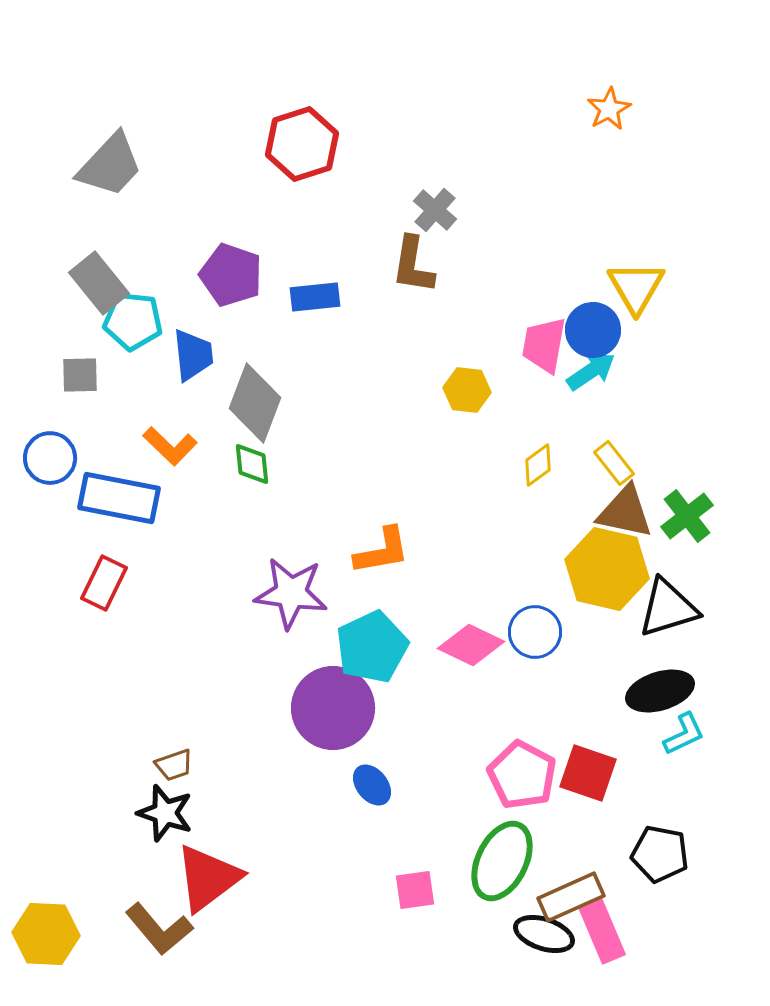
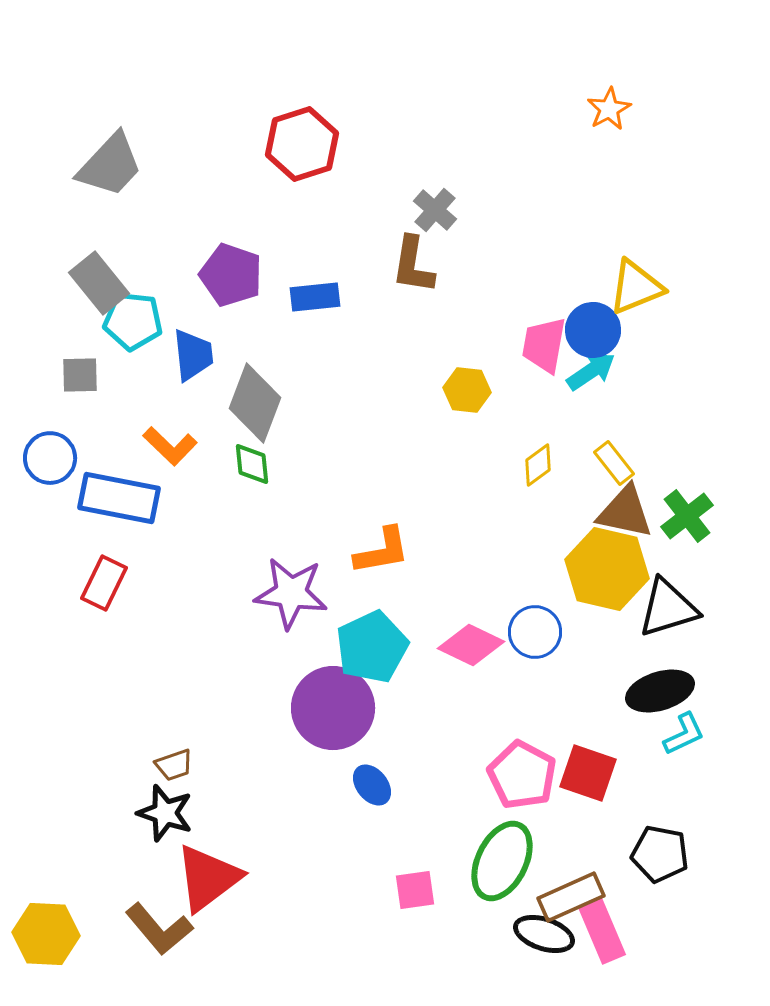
yellow triangle at (636, 287): rotated 38 degrees clockwise
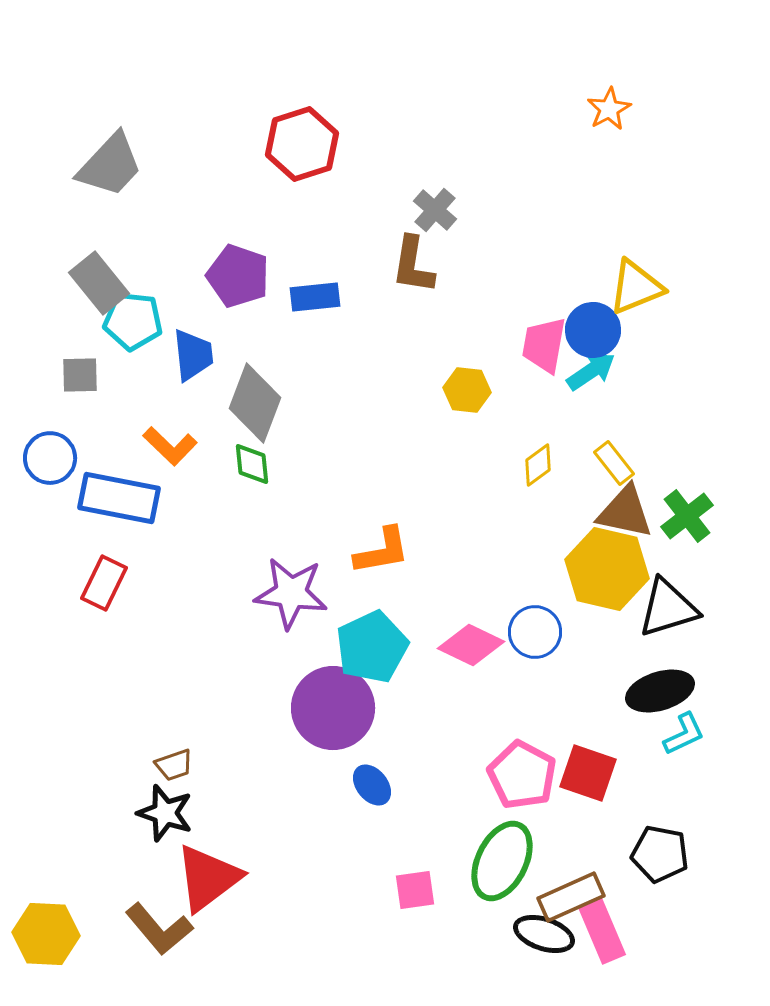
purple pentagon at (231, 275): moved 7 px right, 1 px down
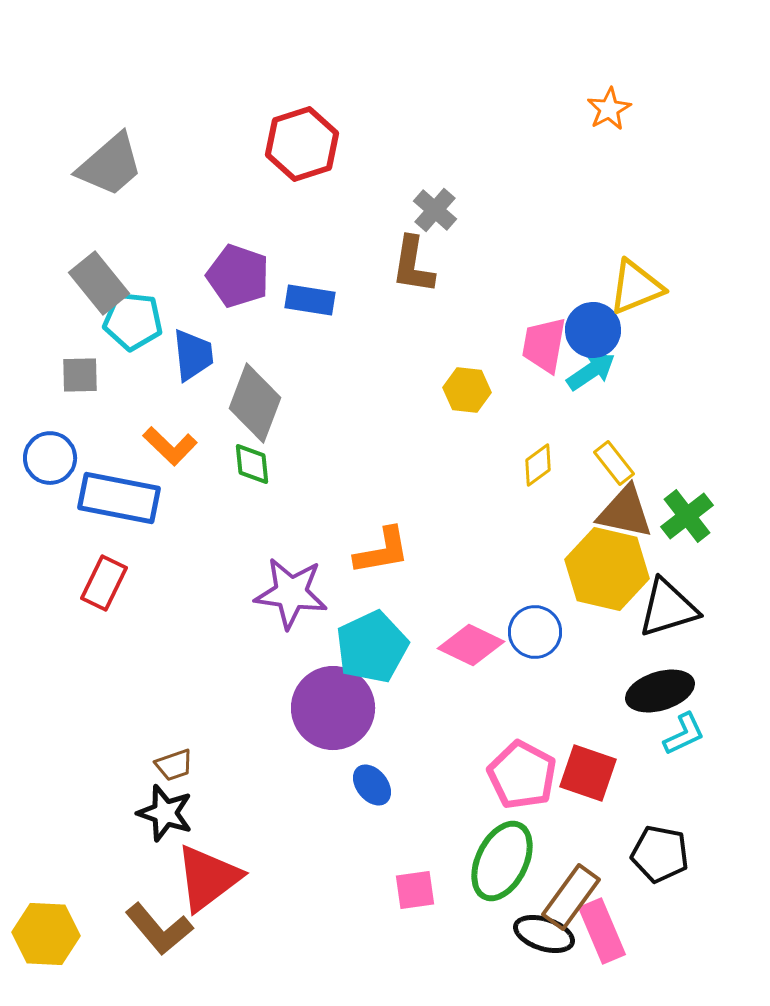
gray trapezoid at (110, 165): rotated 6 degrees clockwise
blue rectangle at (315, 297): moved 5 px left, 3 px down; rotated 15 degrees clockwise
brown rectangle at (571, 897): rotated 30 degrees counterclockwise
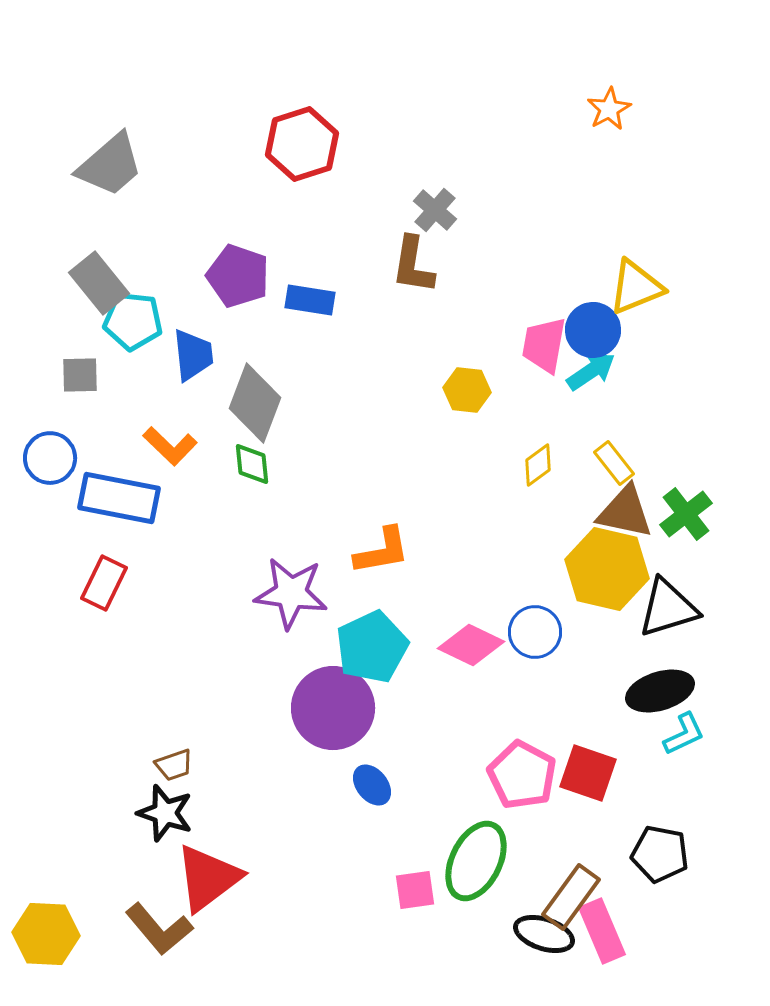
green cross at (687, 516): moved 1 px left, 2 px up
green ellipse at (502, 861): moved 26 px left
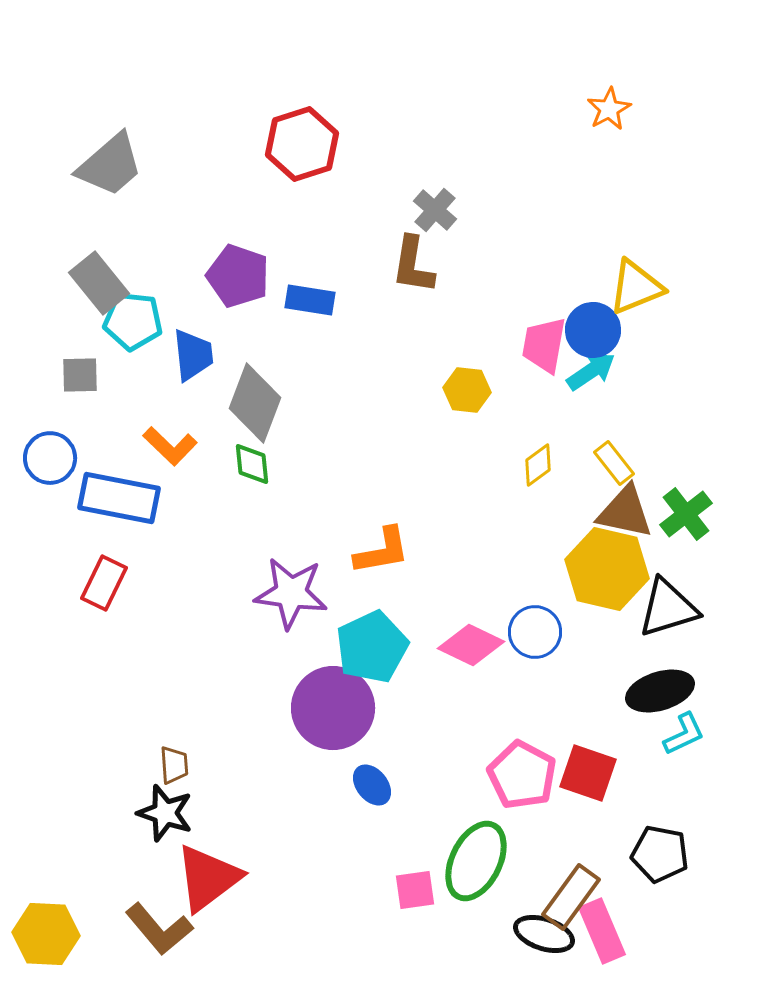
brown trapezoid at (174, 765): rotated 75 degrees counterclockwise
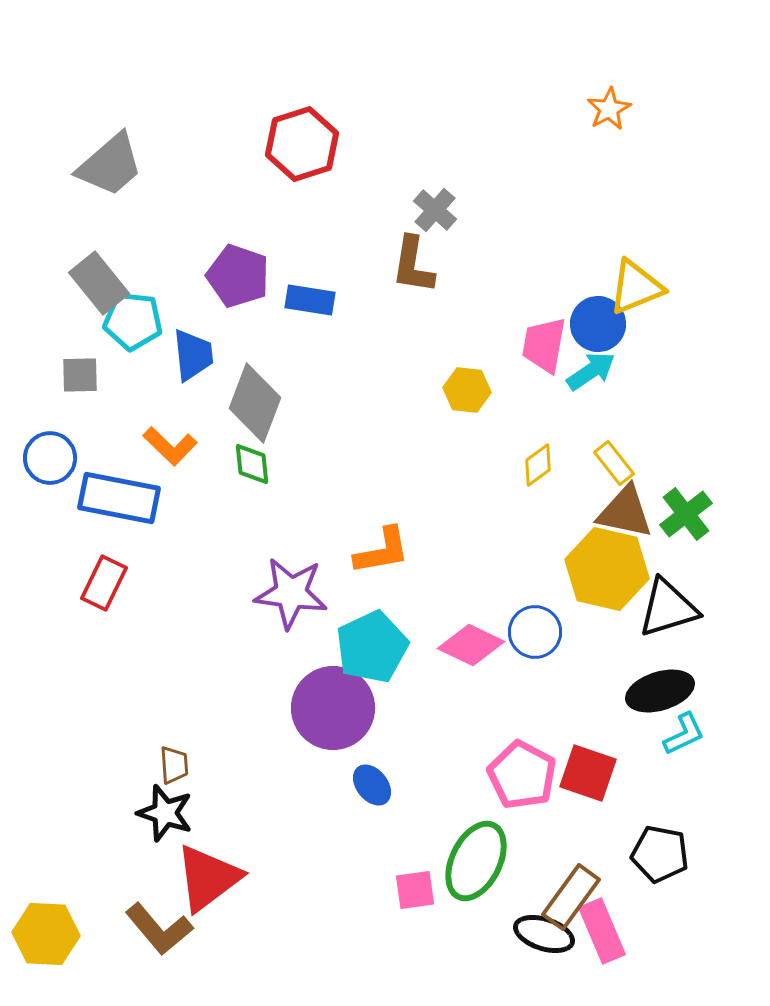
blue circle at (593, 330): moved 5 px right, 6 px up
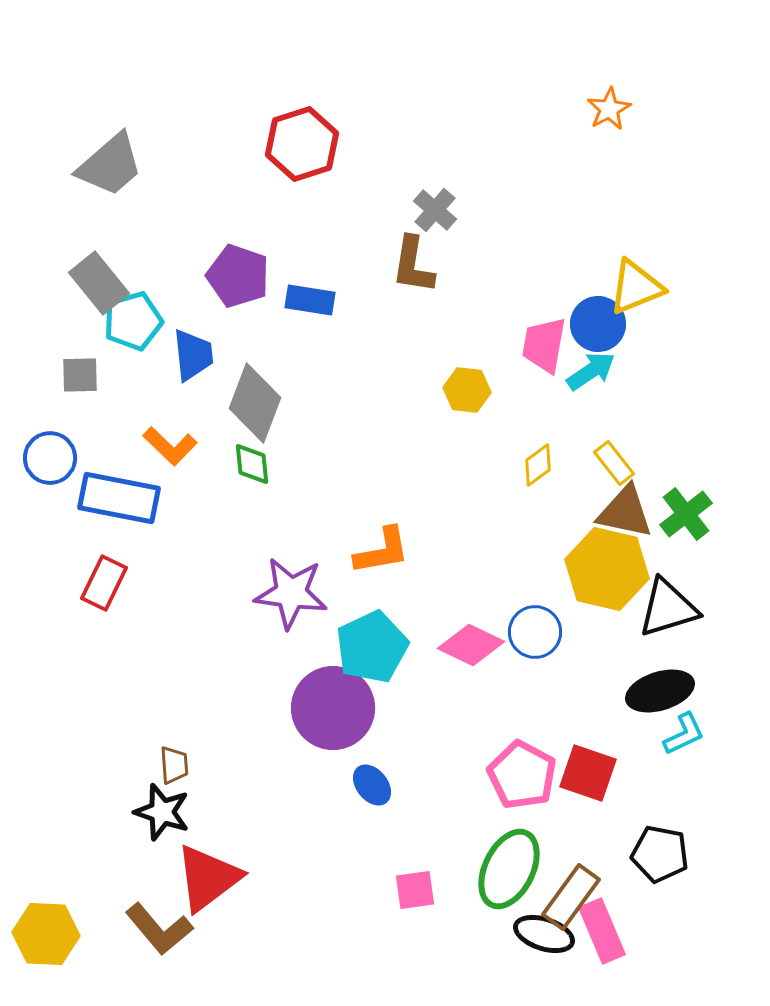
cyan pentagon at (133, 321): rotated 22 degrees counterclockwise
black star at (165, 813): moved 3 px left, 1 px up
green ellipse at (476, 861): moved 33 px right, 8 px down
